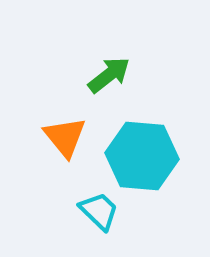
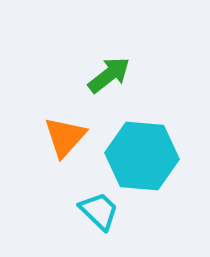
orange triangle: rotated 21 degrees clockwise
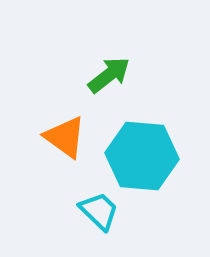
orange triangle: rotated 36 degrees counterclockwise
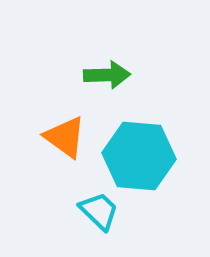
green arrow: moved 2 px left; rotated 36 degrees clockwise
cyan hexagon: moved 3 px left
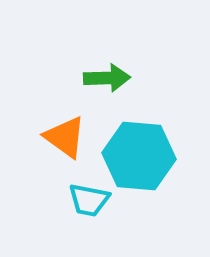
green arrow: moved 3 px down
cyan trapezoid: moved 10 px left, 11 px up; rotated 147 degrees clockwise
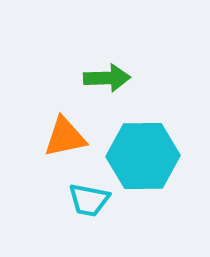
orange triangle: rotated 48 degrees counterclockwise
cyan hexagon: moved 4 px right; rotated 6 degrees counterclockwise
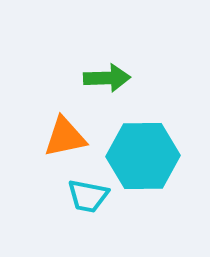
cyan trapezoid: moved 1 px left, 4 px up
